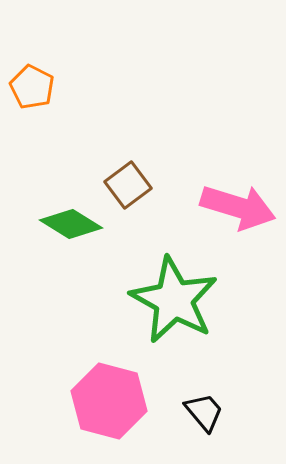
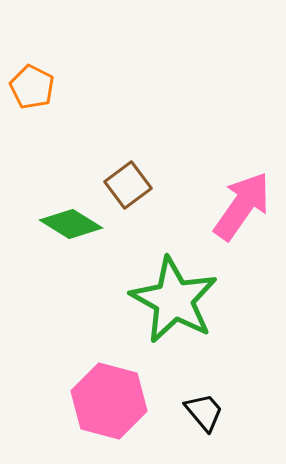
pink arrow: moved 4 px right, 1 px up; rotated 72 degrees counterclockwise
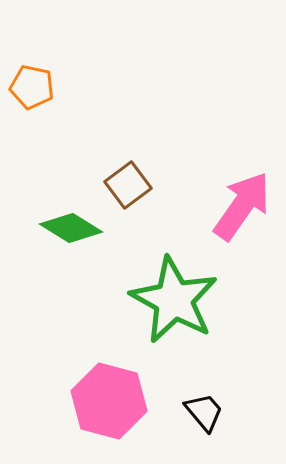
orange pentagon: rotated 15 degrees counterclockwise
green diamond: moved 4 px down
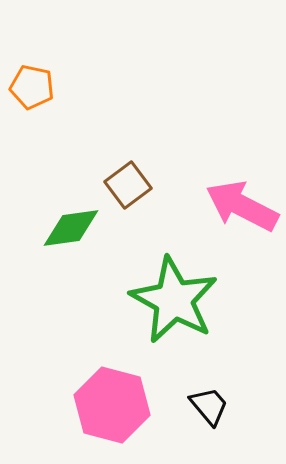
pink arrow: rotated 98 degrees counterclockwise
green diamond: rotated 40 degrees counterclockwise
pink hexagon: moved 3 px right, 4 px down
black trapezoid: moved 5 px right, 6 px up
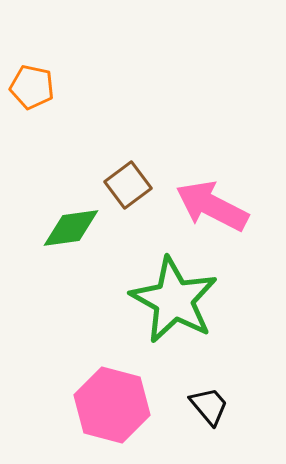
pink arrow: moved 30 px left
